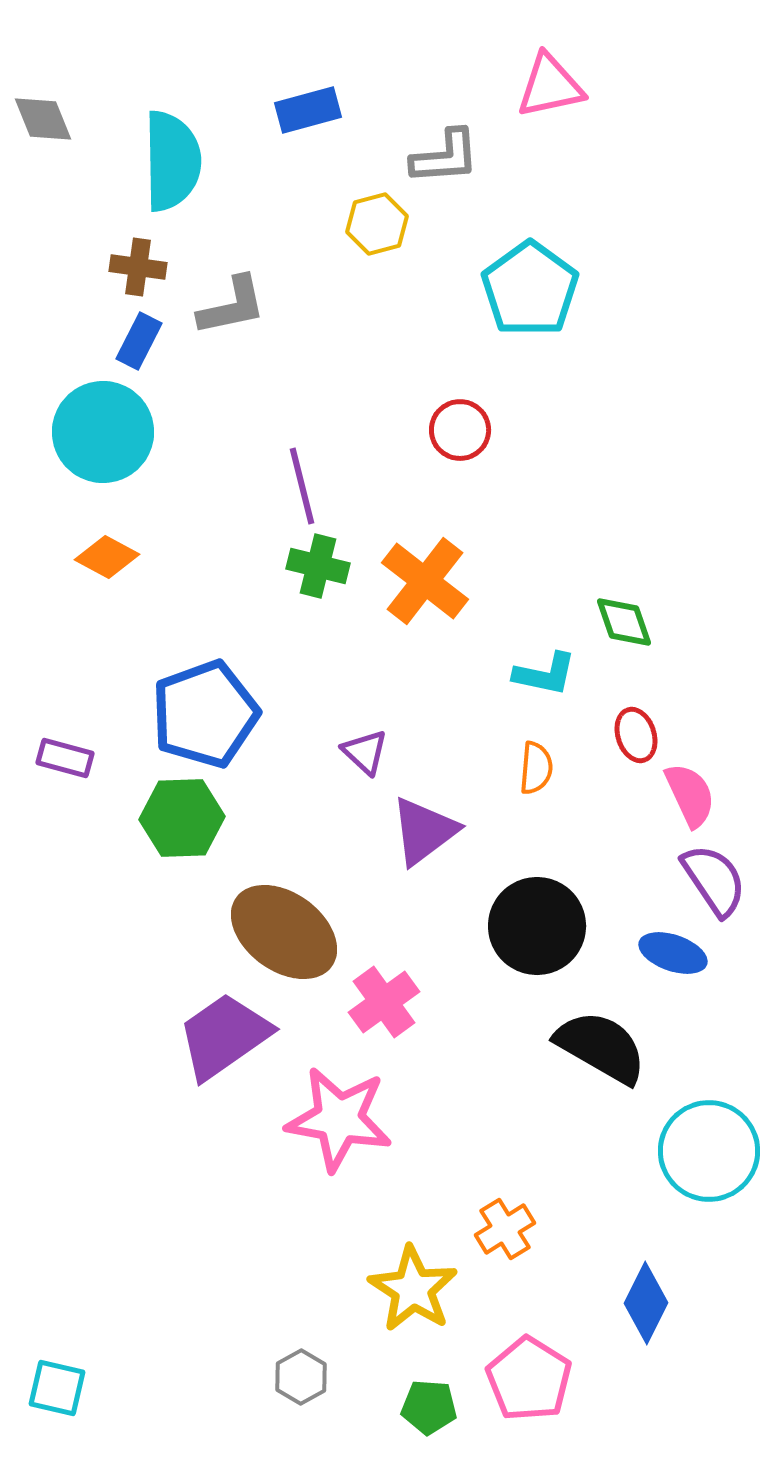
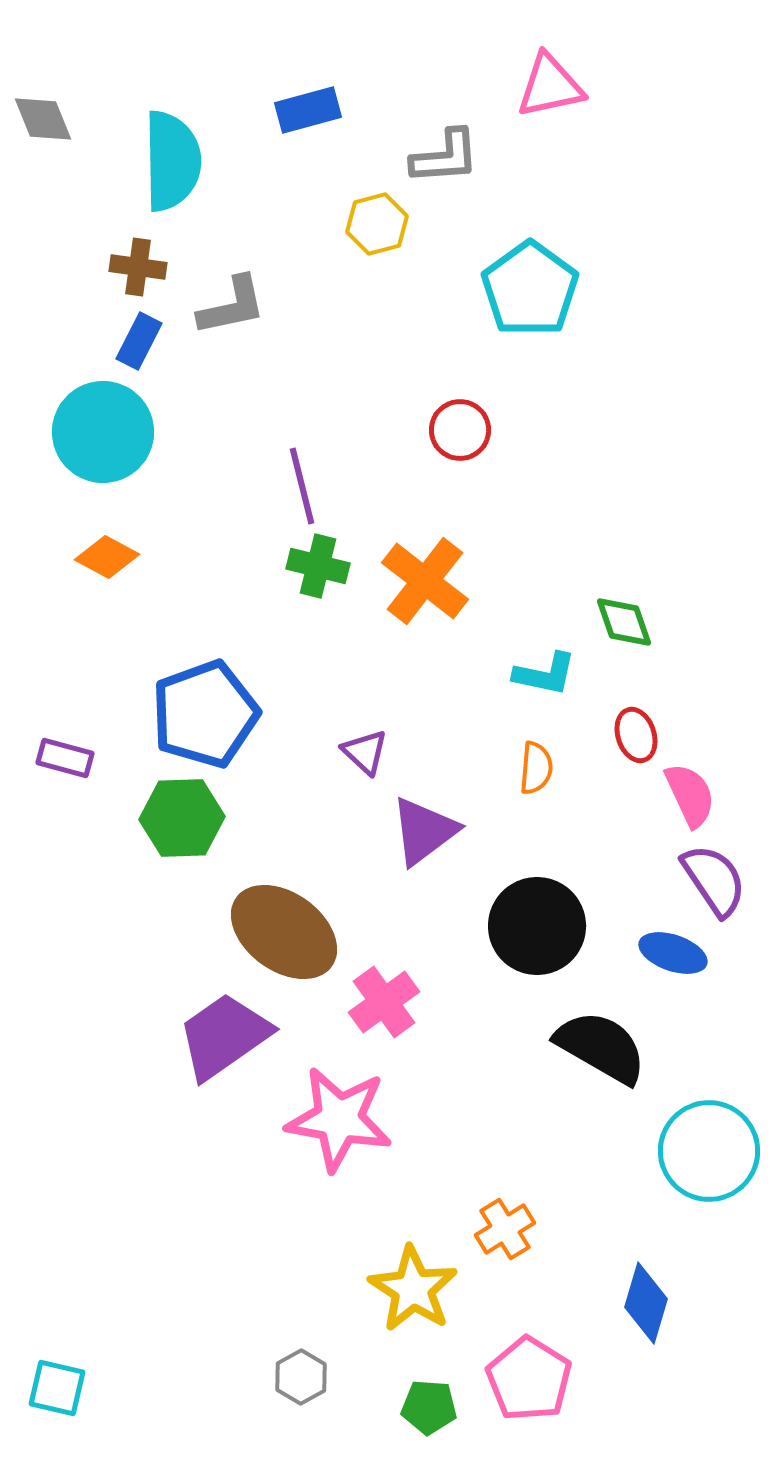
blue diamond at (646, 1303): rotated 10 degrees counterclockwise
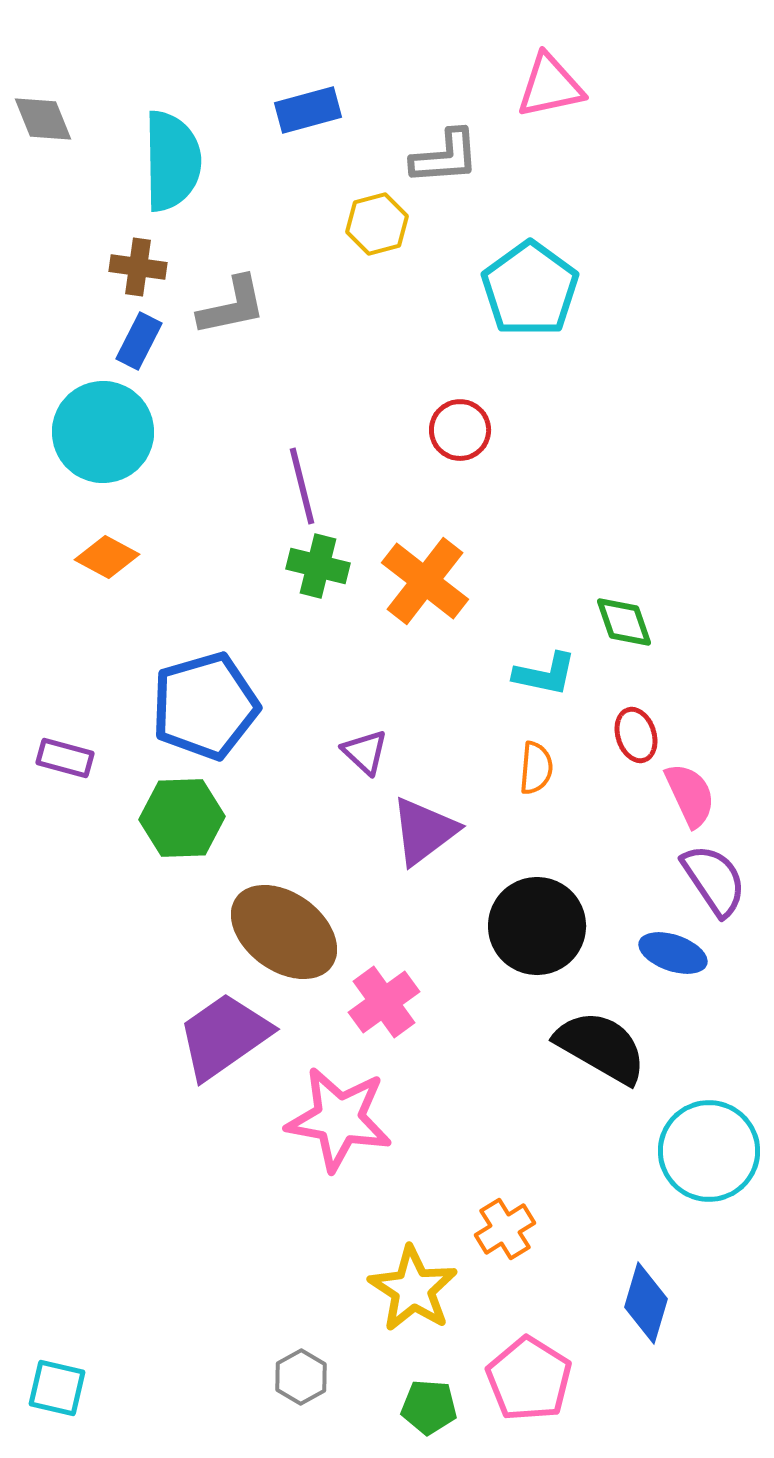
blue pentagon at (205, 714): moved 8 px up; rotated 4 degrees clockwise
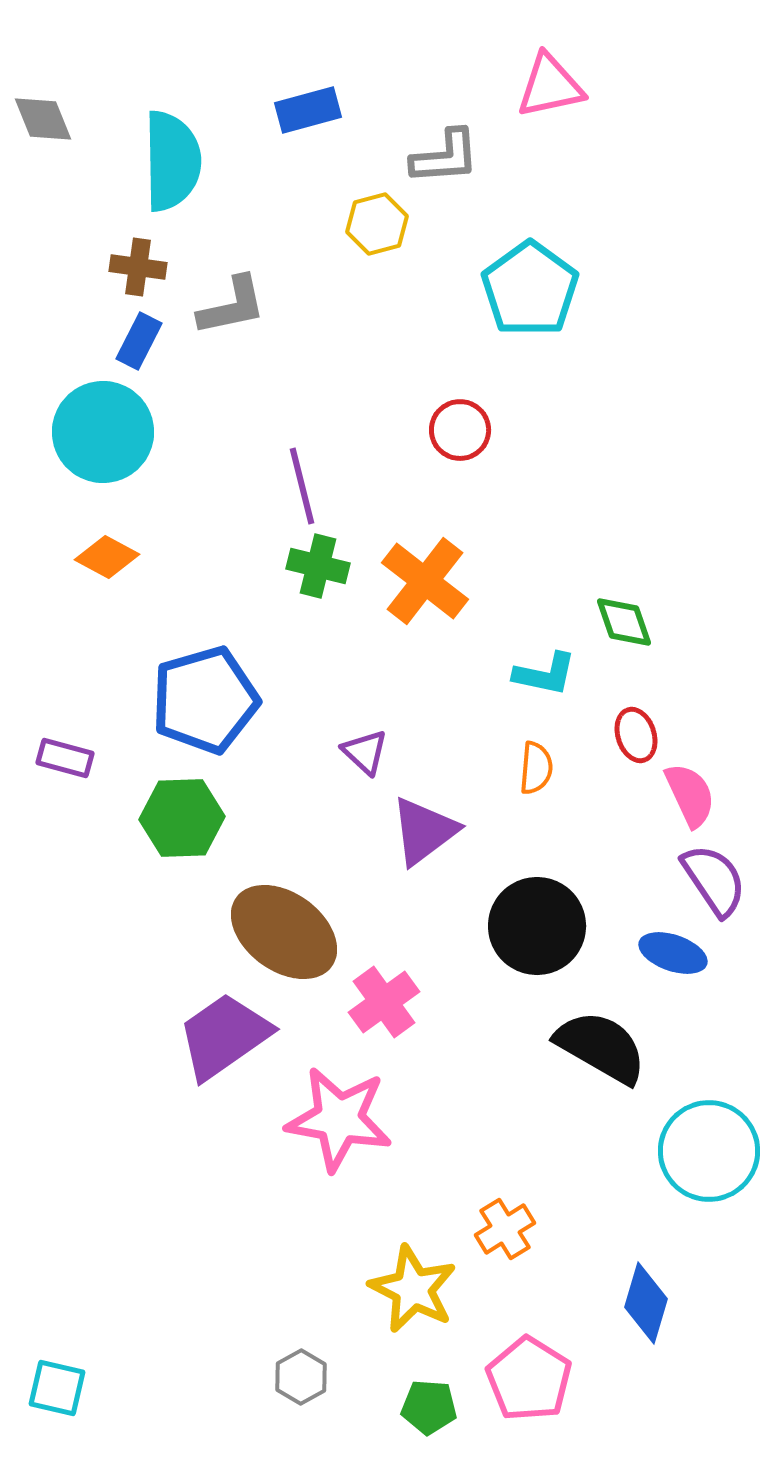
blue pentagon at (205, 706): moved 6 px up
yellow star at (413, 1289): rotated 6 degrees counterclockwise
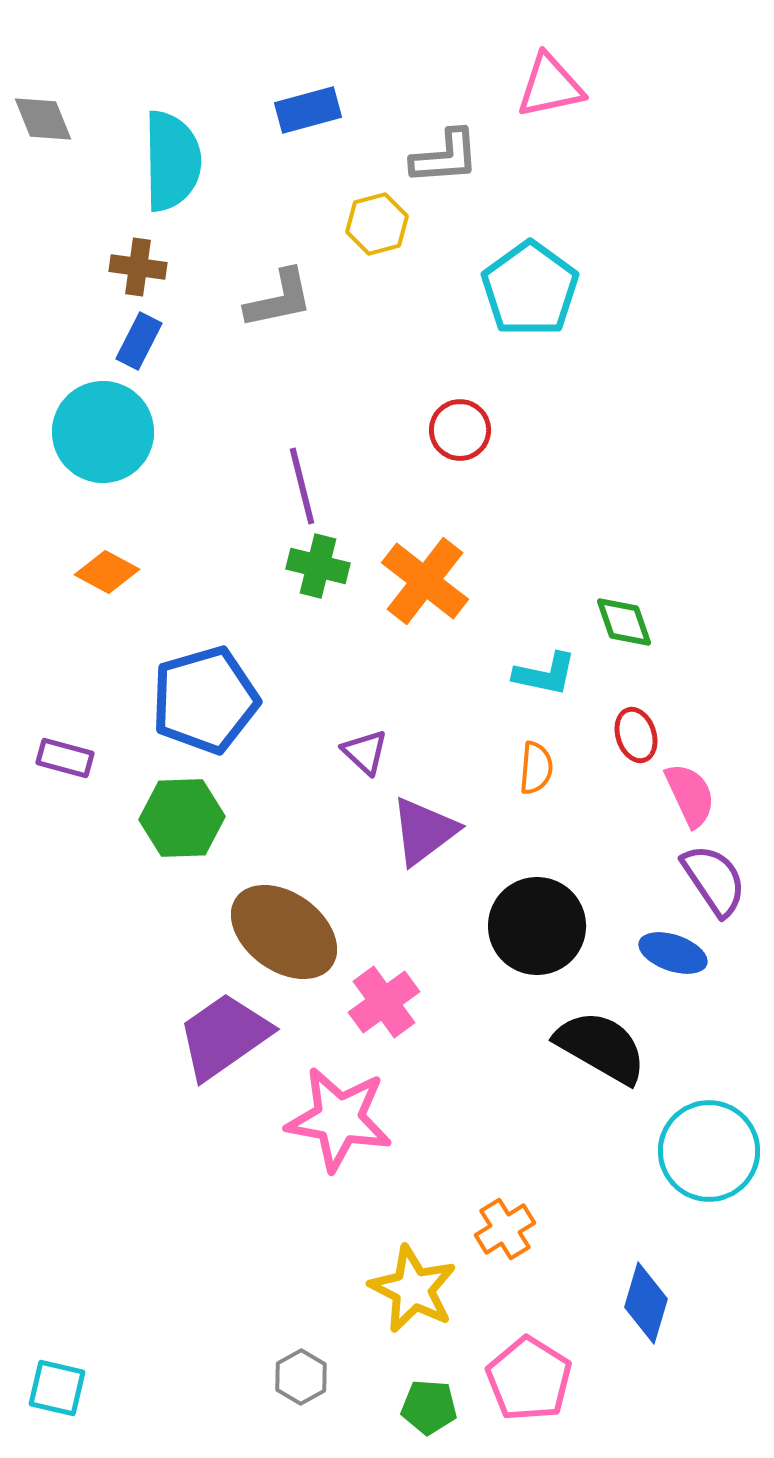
gray L-shape at (232, 306): moved 47 px right, 7 px up
orange diamond at (107, 557): moved 15 px down
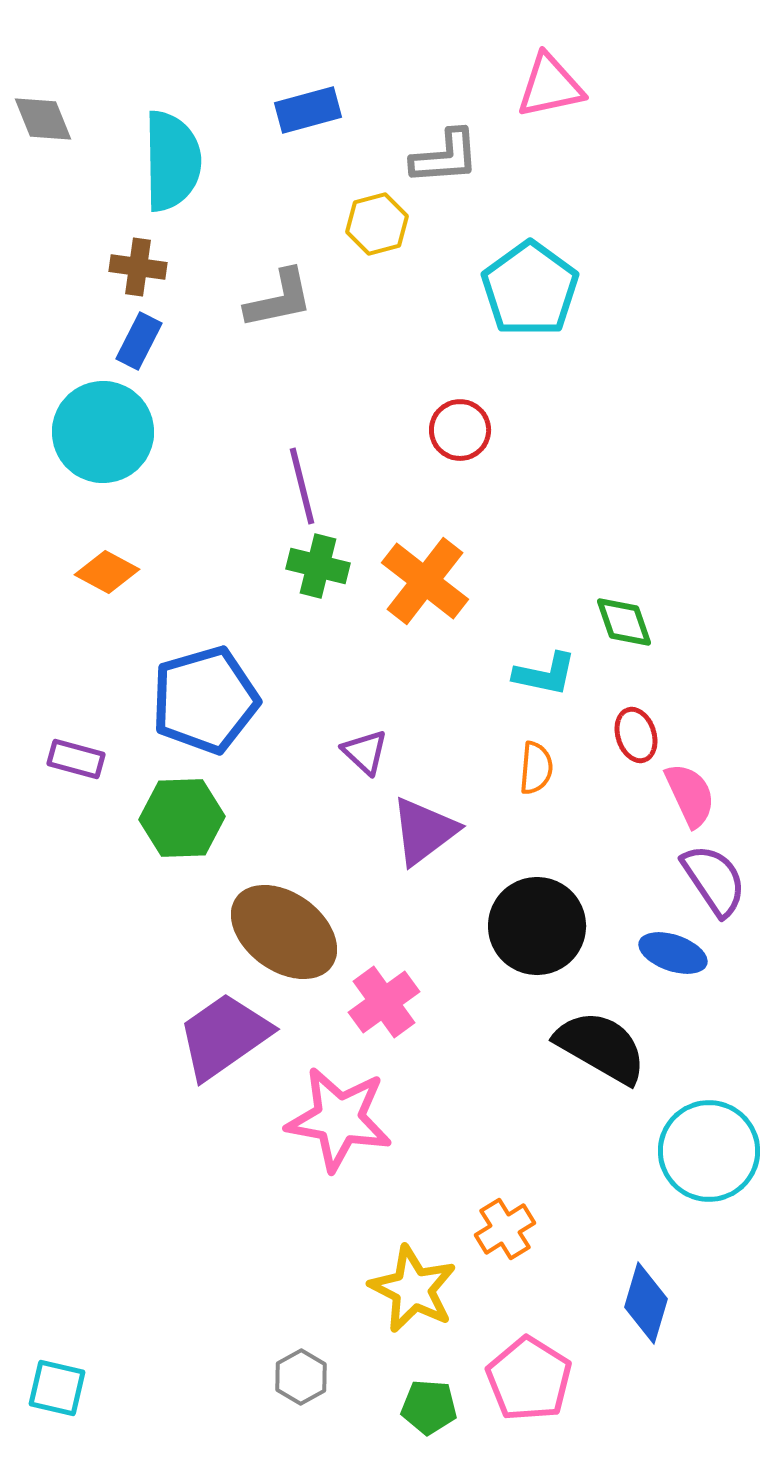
purple rectangle at (65, 758): moved 11 px right, 1 px down
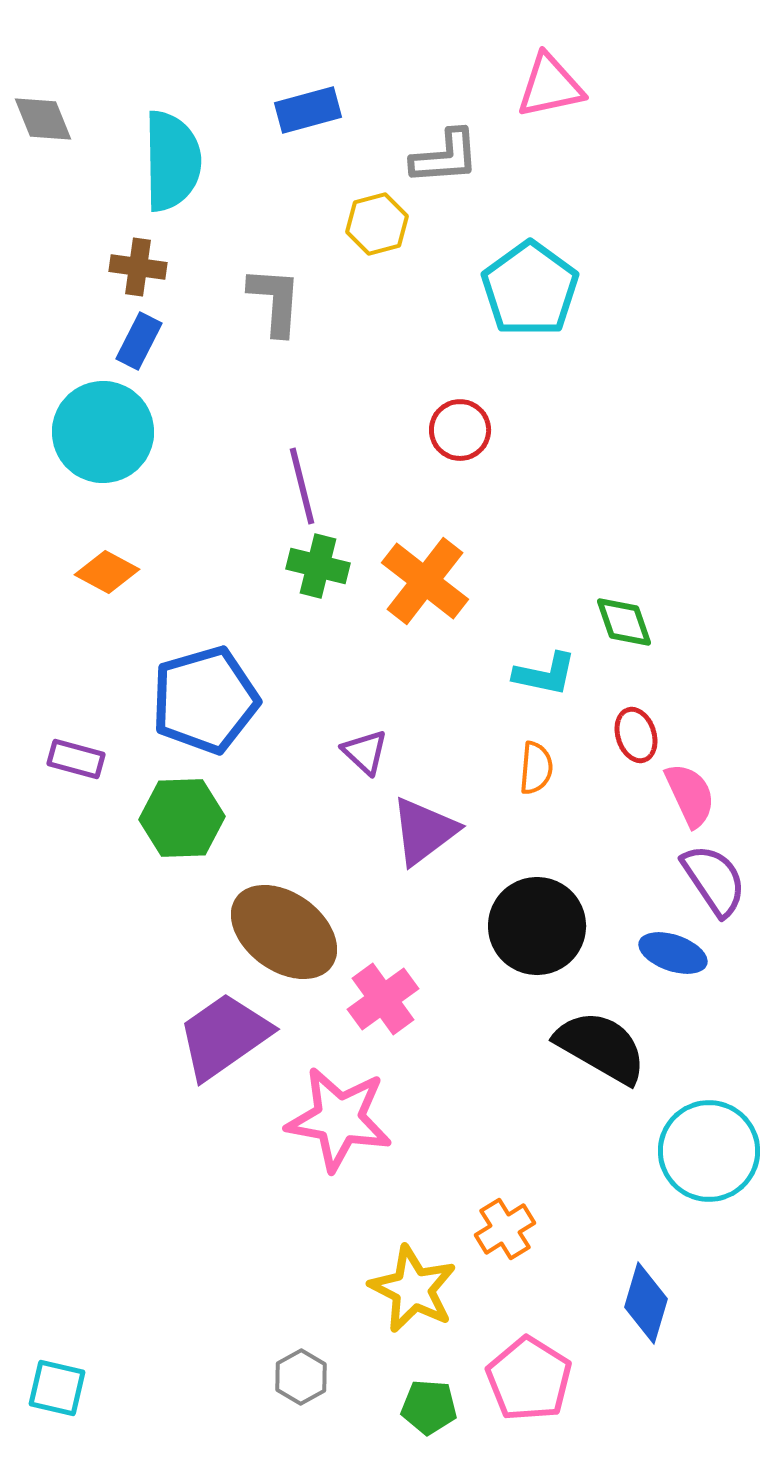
gray L-shape at (279, 299): moved 4 px left, 2 px down; rotated 74 degrees counterclockwise
pink cross at (384, 1002): moved 1 px left, 3 px up
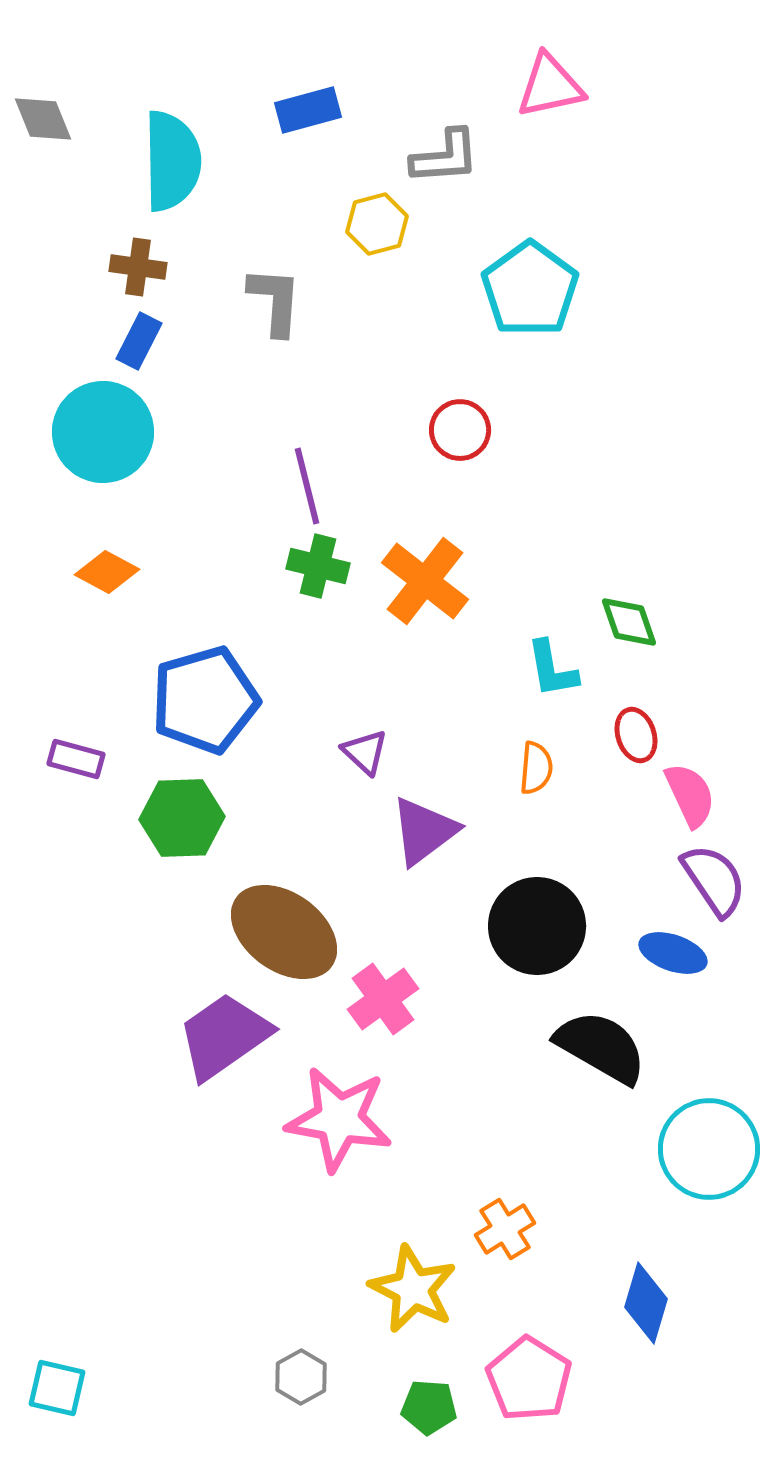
purple line at (302, 486): moved 5 px right
green diamond at (624, 622): moved 5 px right
cyan L-shape at (545, 674): moved 7 px right, 5 px up; rotated 68 degrees clockwise
cyan circle at (709, 1151): moved 2 px up
